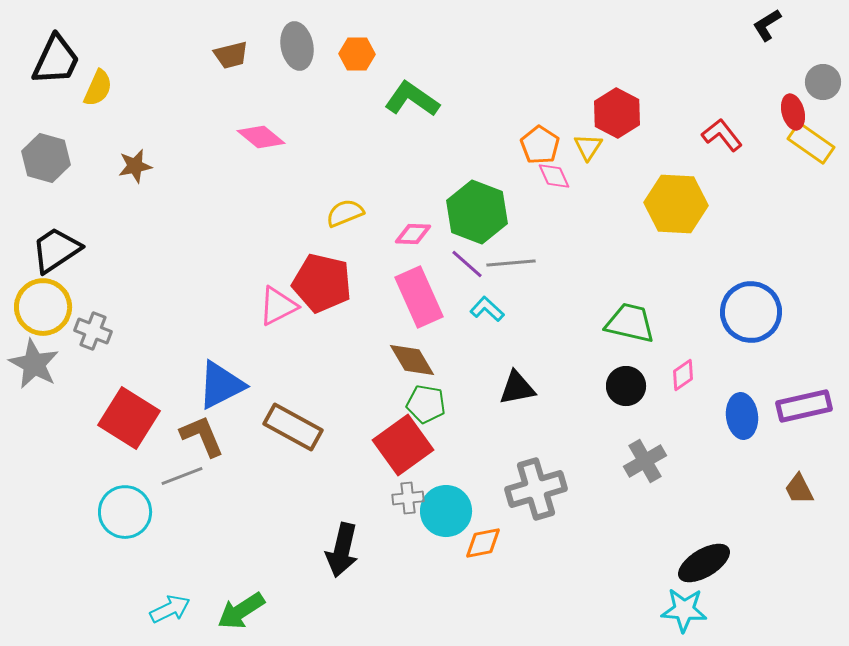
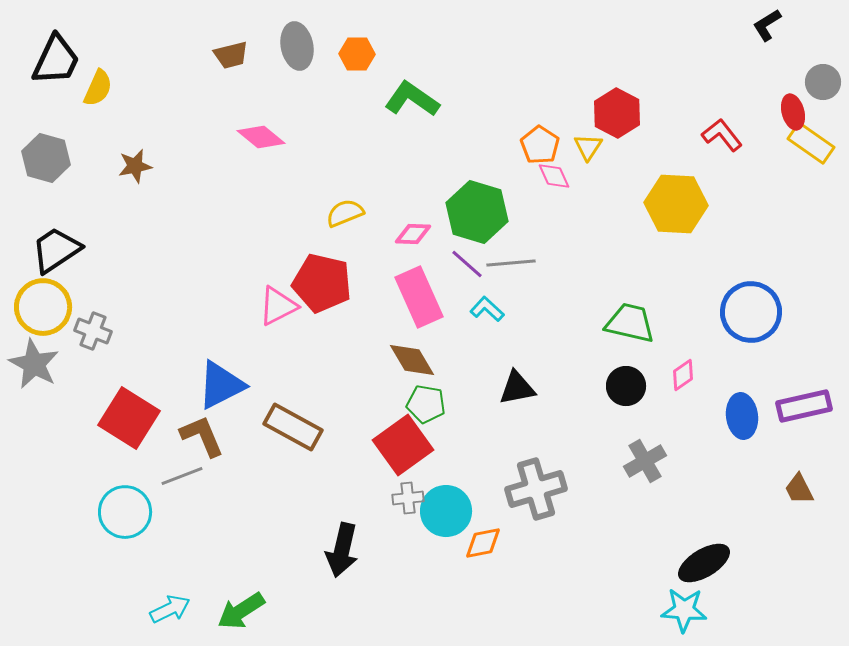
green hexagon at (477, 212): rotated 4 degrees counterclockwise
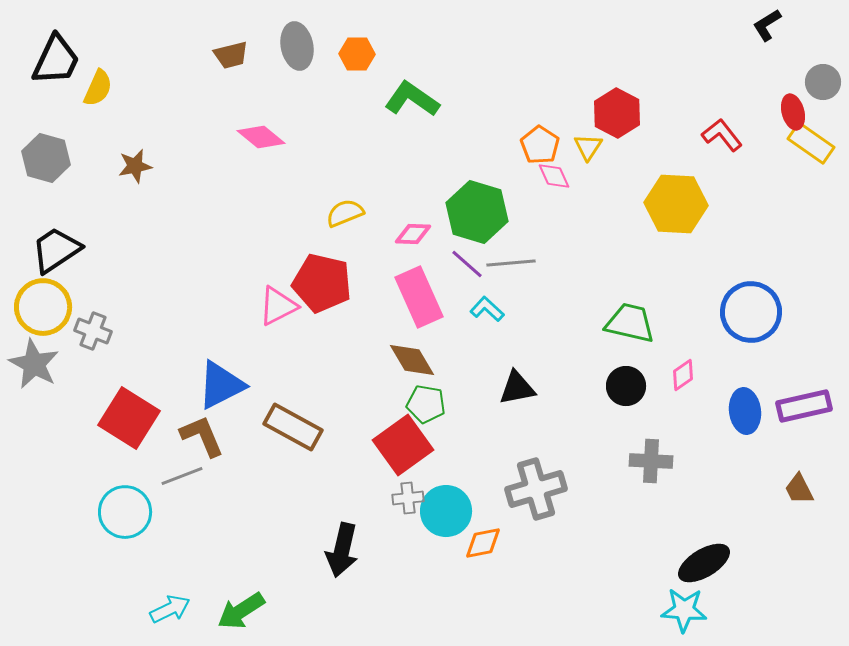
blue ellipse at (742, 416): moved 3 px right, 5 px up
gray cross at (645, 461): moved 6 px right; rotated 33 degrees clockwise
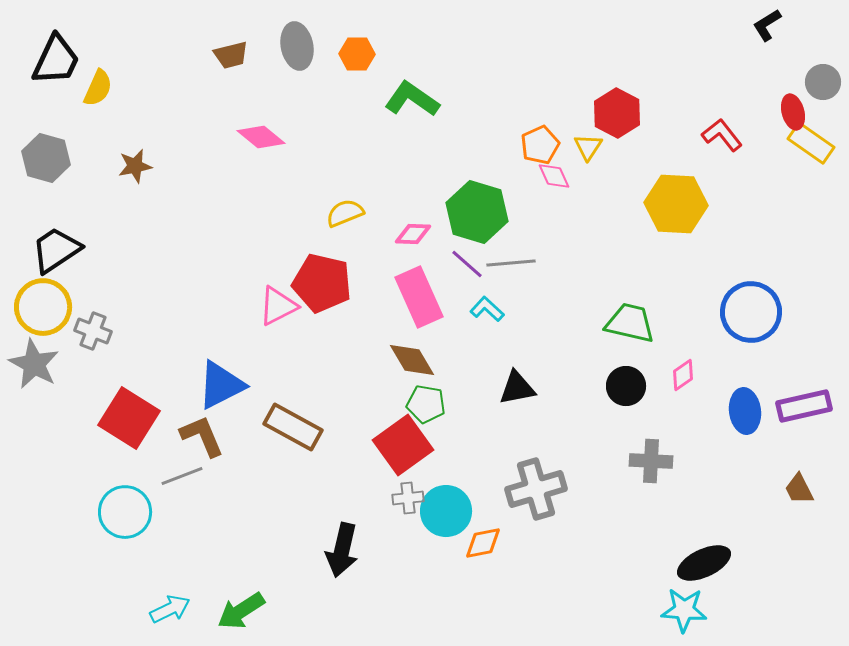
orange pentagon at (540, 145): rotated 15 degrees clockwise
black ellipse at (704, 563): rotated 6 degrees clockwise
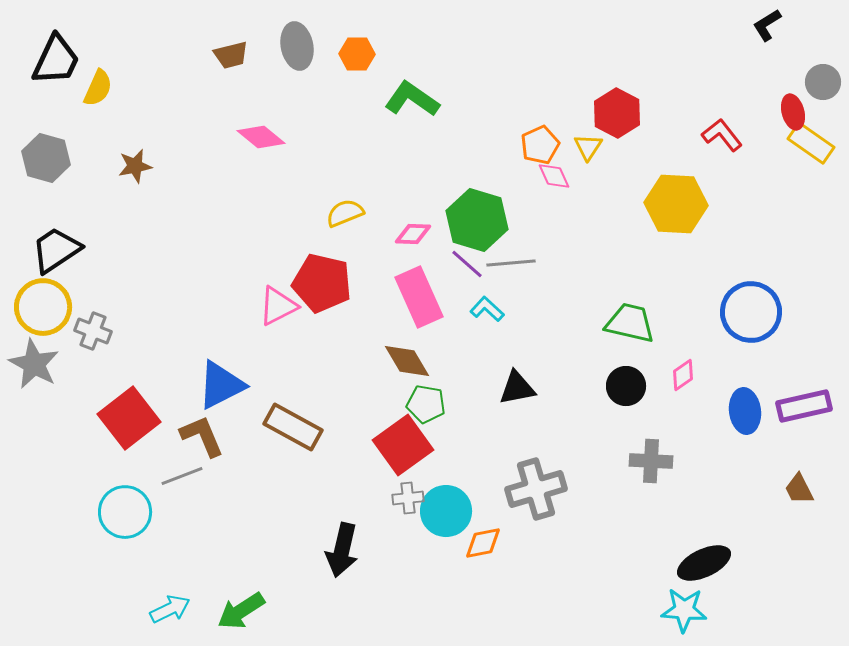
green hexagon at (477, 212): moved 8 px down
brown diamond at (412, 360): moved 5 px left, 1 px down
red square at (129, 418): rotated 20 degrees clockwise
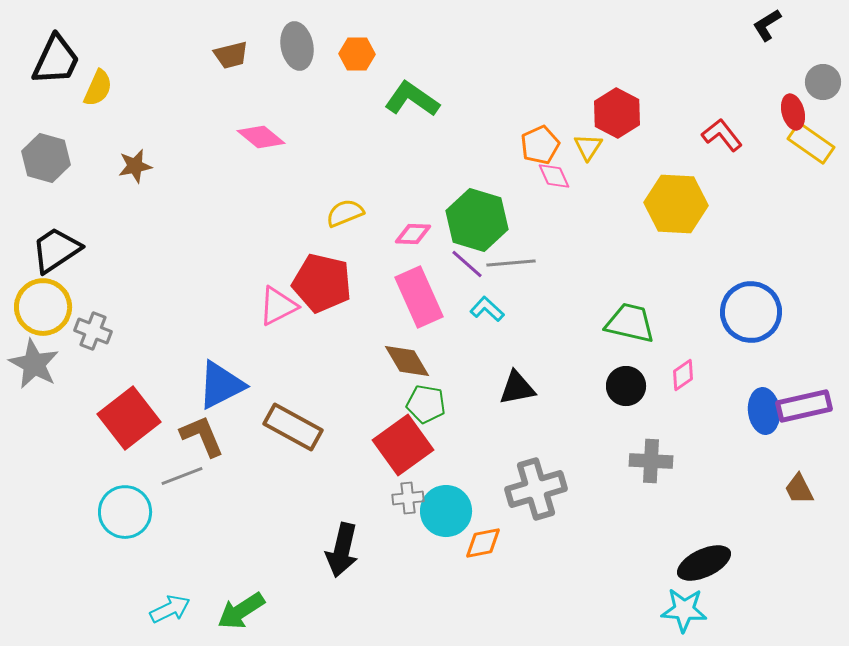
blue ellipse at (745, 411): moved 19 px right
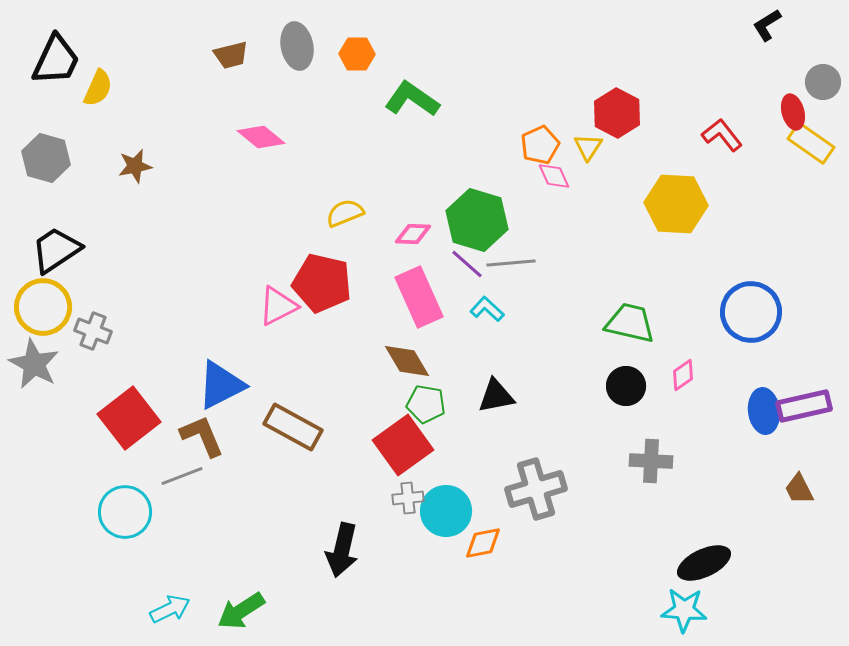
black triangle at (517, 388): moved 21 px left, 8 px down
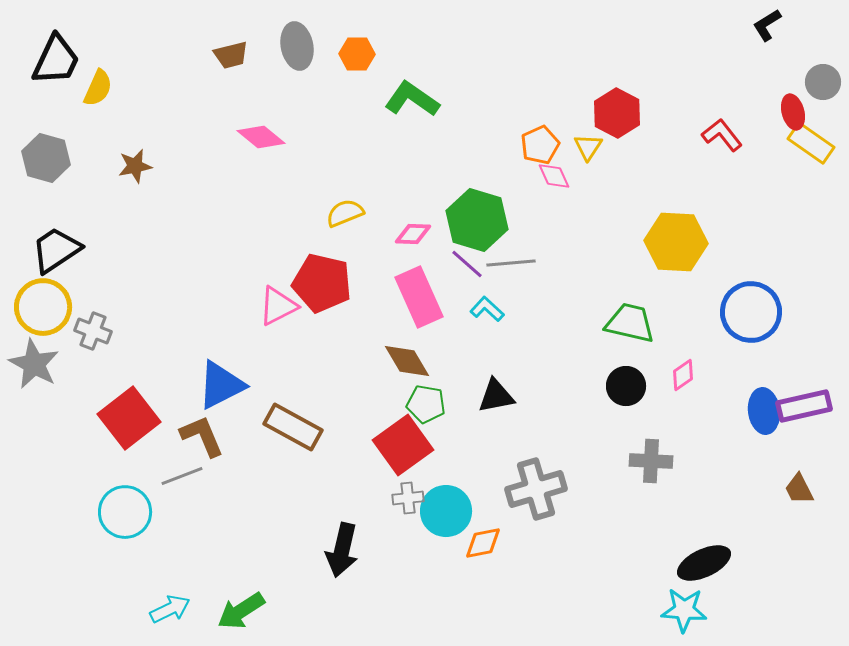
yellow hexagon at (676, 204): moved 38 px down
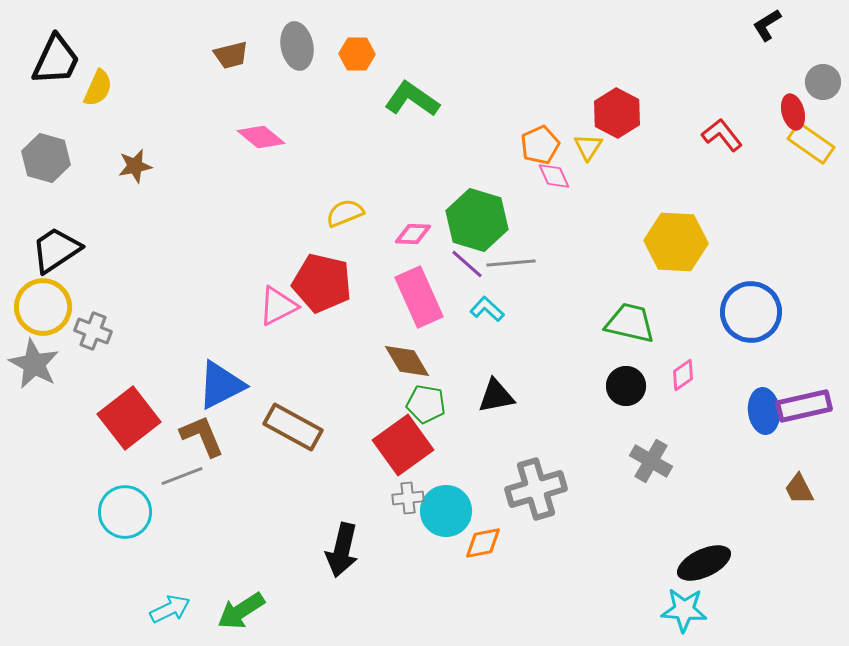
gray cross at (651, 461): rotated 27 degrees clockwise
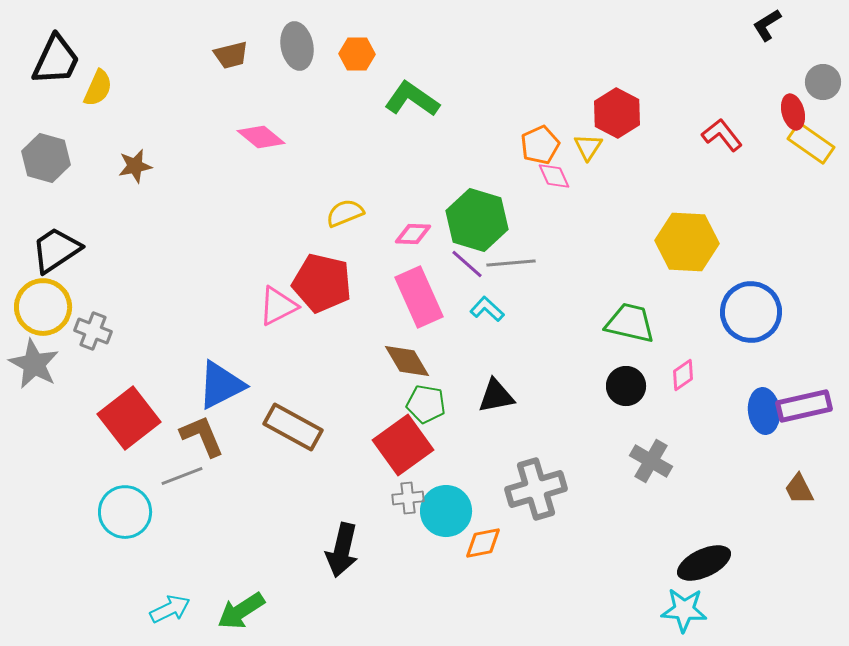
yellow hexagon at (676, 242): moved 11 px right
